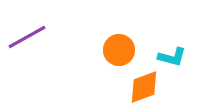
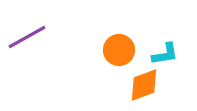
cyan L-shape: moved 7 px left, 3 px up; rotated 24 degrees counterclockwise
orange diamond: moved 2 px up
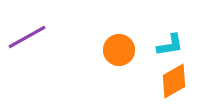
cyan L-shape: moved 5 px right, 9 px up
orange diamond: moved 30 px right, 4 px up; rotated 9 degrees counterclockwise
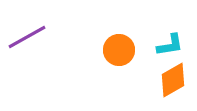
orange diamond: moved 1 px left, 1 px up
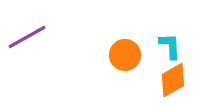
cyan L-shape: moved 1 px down; rotated 84 degrees counterclockwise
orange circle: moved 6 px right, 5 px down
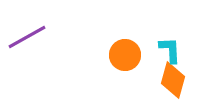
cyan L-shape: moved 4 px down
orange diamond: rotated 45 degrees counterclockwise
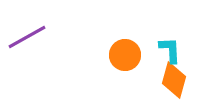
orange diamond: moved 1 px right
